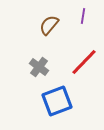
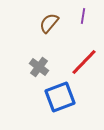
brown semicircle: moved 2 px up
blue square: moved 3 px right, 4 px up
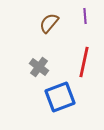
purple line: moved 2 px right; rotated 14 degrees counterclockwise
red line: rotated 32 degrees counterclockwise
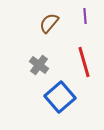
red line: rotated 28 degrees counterclockwise
gray cross: moved 2 px up
blue square: rotated 20 degrees counterclockwise
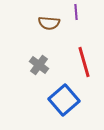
purple line: moved 9 px left, 4 px up
brown semicircle: rotated 125 degrees counterclockwise
blue square: moved 4 px right, 3 px down
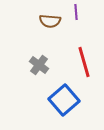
brown semicircle: moved 1 px right, 2 px up
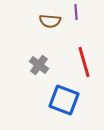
blue square: rotated 28 degrees counterclockwise
